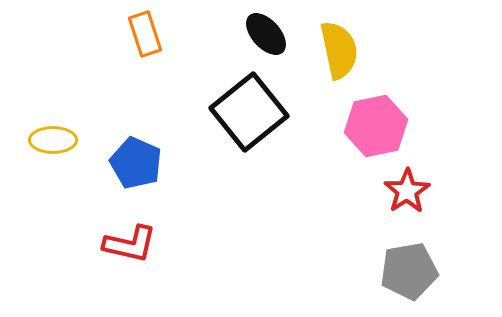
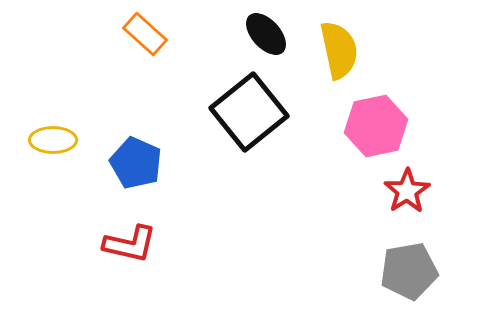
orange rectangle: rotated 30 degrees counterclockwise
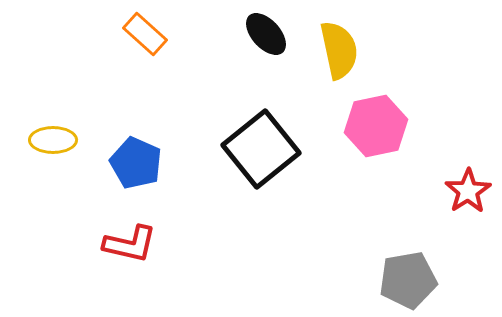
black square: moved 12 px right, 37 px down
red star: moved 61 px right
gray pentagon: moved 1 px left, 9 px down
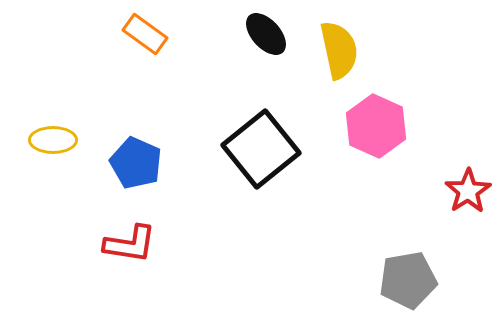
orange rectangle: rotated 6 degrees counterclockwise
pink hexagon: rotated 24 degrees counterclockwise
red L-shape: rotated 4 degrees counterclockwise
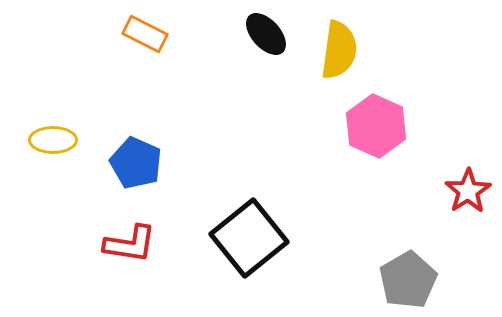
orange rectangle: rotated 9 degrees counterclockwise
yellow semicircle: rotated 20 degrees clockwise
black square: moved 12 px left, 89 px down
gray pentagon: rotated 20 degrees counterclockwise
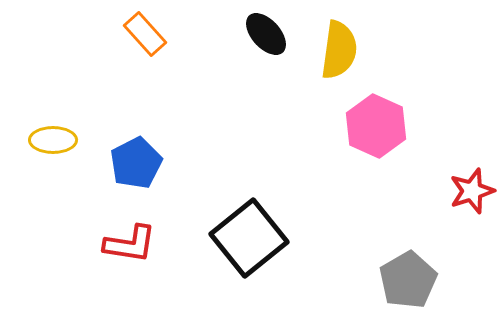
orange rectangle: rotated 21 degrees clockwise
blue pentagon: rotated 21 degrees clockwise
red star: moved 4 px right; rotated 15 degrees clockwise
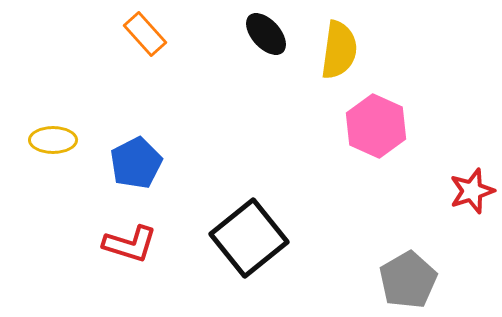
red L-shape: rotated 8 degrees clockwise
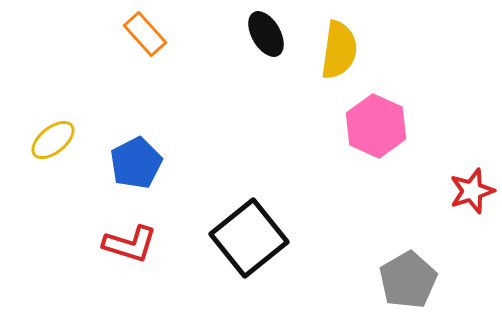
black ellipse: rotated 12 degrees clockwise
yellow ellipse: rotated 39 degrees counterclockwise
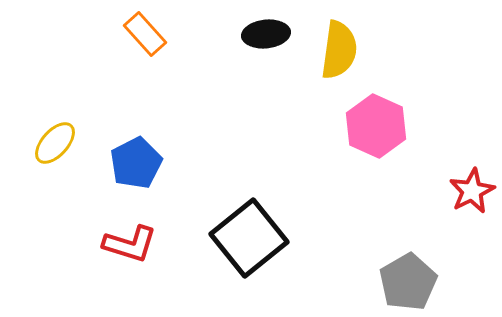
black ellipse: rotated 66 degrees counterclockwise
yellow ellipse: moved 2 px right, 3 px down; rotated 9 degrees counterclockwise
red star: rotated 9 degrees counterclockwise
gray pentagon: moved 2 px down
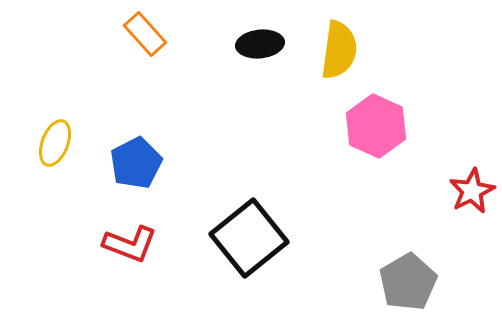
black ellipse: moved 6 px left, 10 px down
yellow ellipse: rotated 21 degrees counterclockwise
red L-shape: rotated 4 degrees clockwise
